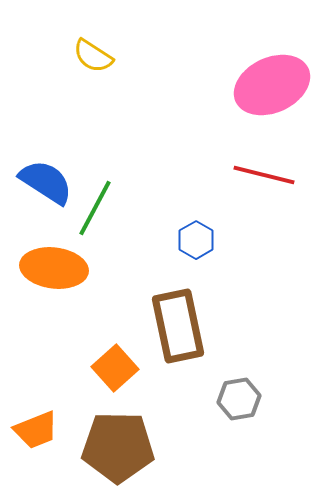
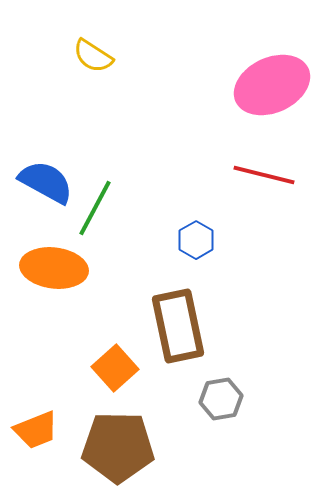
blue semicircle: rotated 4 degrees counterclockwise
gray hexagon: moved 18 px left
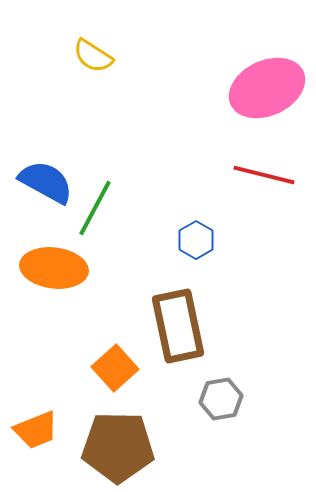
pink ellipse: moved 5 px left, 3 px down
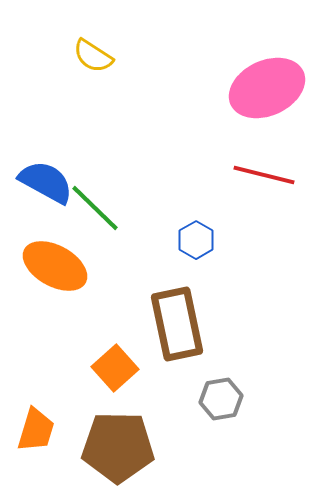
green line: rotated 74 degrees counterclockwise
orange ellipse: moved 1 px right, 2 px up; rotated 22 degrees clockwise
brown rectangle: moved 1 px left, 2 px up
orange trapezoid: rotated 51 degrees counterclockwise
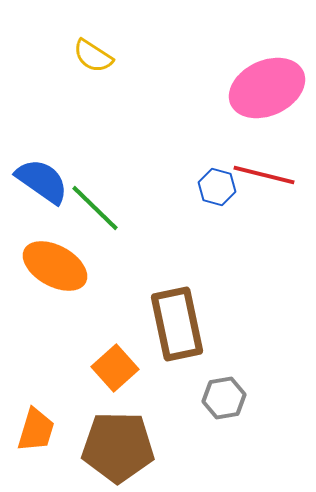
blue semicircle: moved 4 px left, 1 px up; rotated 6 degrees clockwise
blue hexagon: moved 21 px right, 53 px up; rotated 15 degrees counterclockwise
gray hexagon: moved 3 px right, 1 px up
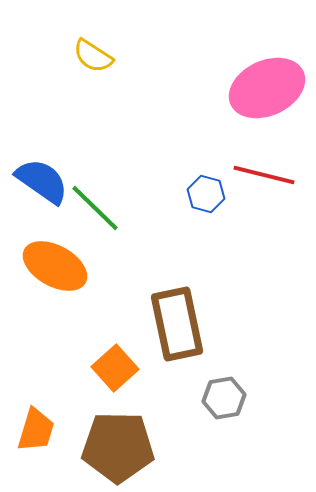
blue hexagon: moved 11 px left, 7 px down
